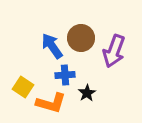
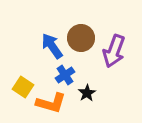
blue cross: rotated 30 degrees counterclockwise
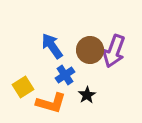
brown circle: moved 9 px right, 12 px down
yellow square: rotated 25 degrees clockwise
black star: moved 2 px down
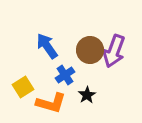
blue arrow: moved 5 px left
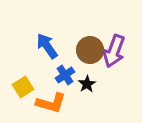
black star: moved 11 px up
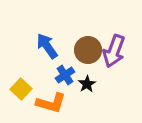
brown circle: moved 2 px left
yellow square: moved 2 px left, 2 px down; rotated 15 degrees counterclockwise
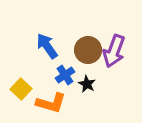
black star: rotated 12 degrees counterclockwise
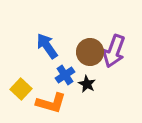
brown circle: moved 2 px right, 2 px down
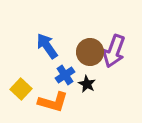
orange L-shape: moved 2 px right, 1 px up
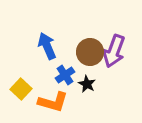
blue arrow: rotated 12 degrees clockwise
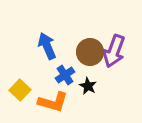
black star: moved 1 px right, 2 px down
yellow square: moved 1 px left, 1 px down
